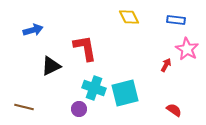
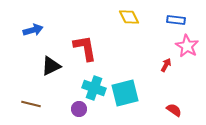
pink star: moved 3 px up
brown line: moved 7 px right, 3 px up
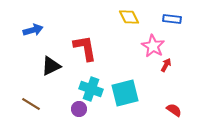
blue rectangle: moved 4 px left, 1 px up
pink star: moved 34 px left
cyan cross: moved 3 px left, 1 px down
brown line: rotated 18 degrees clockwise
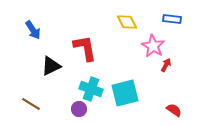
yellow diamond: moved 2 px left, 5 px down
blue arrow: rotated 72 degrees clockwise
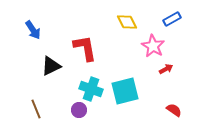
blue rectangle: rotated 36 degrees counterclockwise
red arrow: moved 4 px down; rotated 32 degrees clockwise
cyan square: moved 2 px up
brown line: moved 5 px right, 5 px down; rotated 36 degrees clockwise
purple circle: moved 1 px down
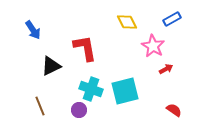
brown line: moved 4 px right, 3 px up
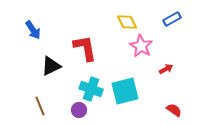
pink star: moved 12 px left
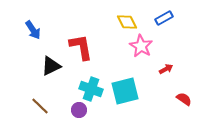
blue rectangle: moved 8 px left, 1 px up
red L-shape: moved 4 px left, 1 px up
brown line: rotated 24 degrees counterclockwise
red semicircle: moved 10 px right, 11 px up
